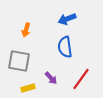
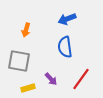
purple arrow: moved 1 px down
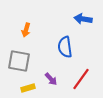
blue arrow: moved 16 px right; rotated 30 degrees clockwise
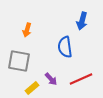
blue arrow: moved 1 px left, 2 px down; rotated 84 degrees counterclockwise
orange arrow: moved 1 px right
red line: rotated 30 degrees clockwise
yellow rectangle: moved 4 px right; rotated 24 degrees counterclockwise
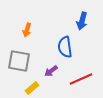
purple arrow: moved 8 px up; rotated 96 degrees clockwise
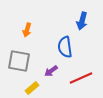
red line: moved 1 px up
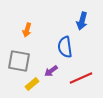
yellow rectangle: moved 4 px up
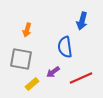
gray square: moved 2 px right, 2 px up
purple arrow: moved 2 px right, 1 px down
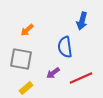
orange arrow: rotated 32 degrees clockwise
purple arrow: moved 1 px down
yellow rectangle: moved 6 px left, 4 px down
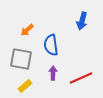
blue semicircle: moved 14 px left, 2 px up
purple arrow: rotated 128 degrees clockwise
yellow rectangle: moved 1 px left, 2 px up
